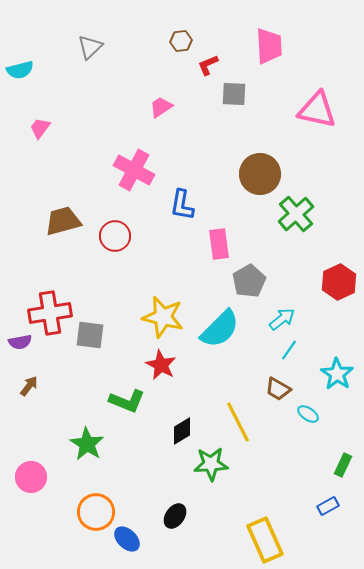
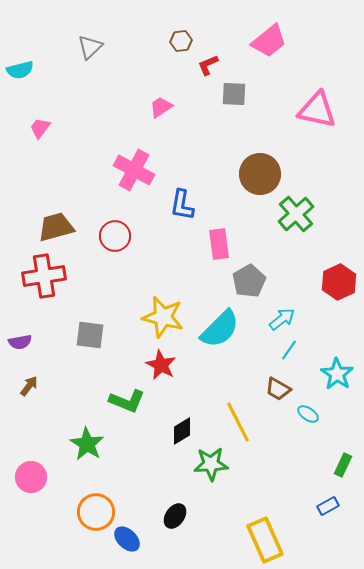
pink trapezoid at (269, 46): moved 5 px up; rotated 54 degrees clockwise
brown trapezoid at (63, 221): moved 7 px left, 6 px down
red cross at (50, 313): moved 6 px left, 37 px up
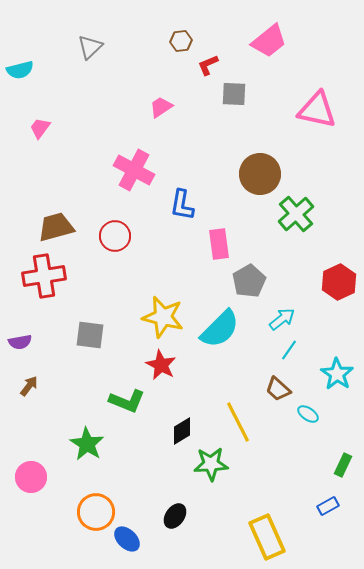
brown trapezoid at (278, 389): rotated 12 degrees clockwise
yellow rectangle at (265, 540): moved 2 px right, 3 px up
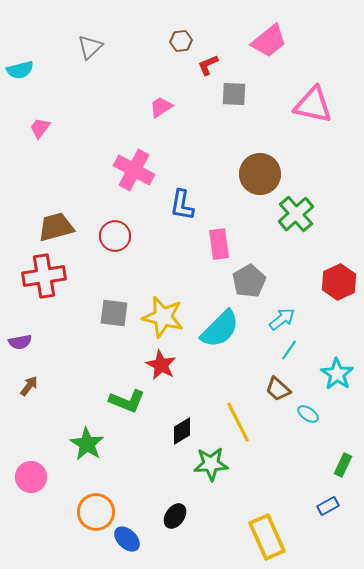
pink triangle at (317, 110): moved 4 px left, 5 px up
gray square at (90, 335): moved 24 px right, 22 px up
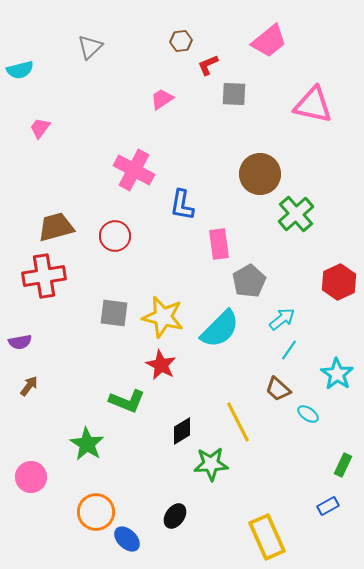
pink trapezoid at (161, 107): moved 1 px right, 8 px up
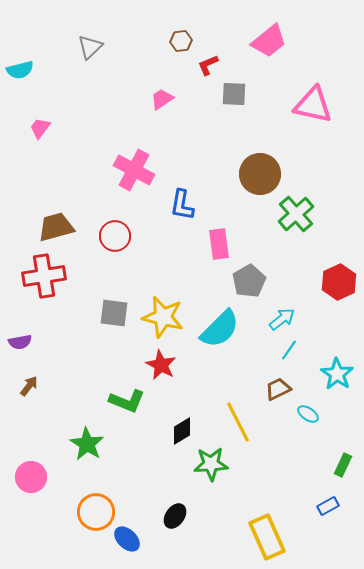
brown trapezoid at (278, 389): rotated 112 degrees clockwise
